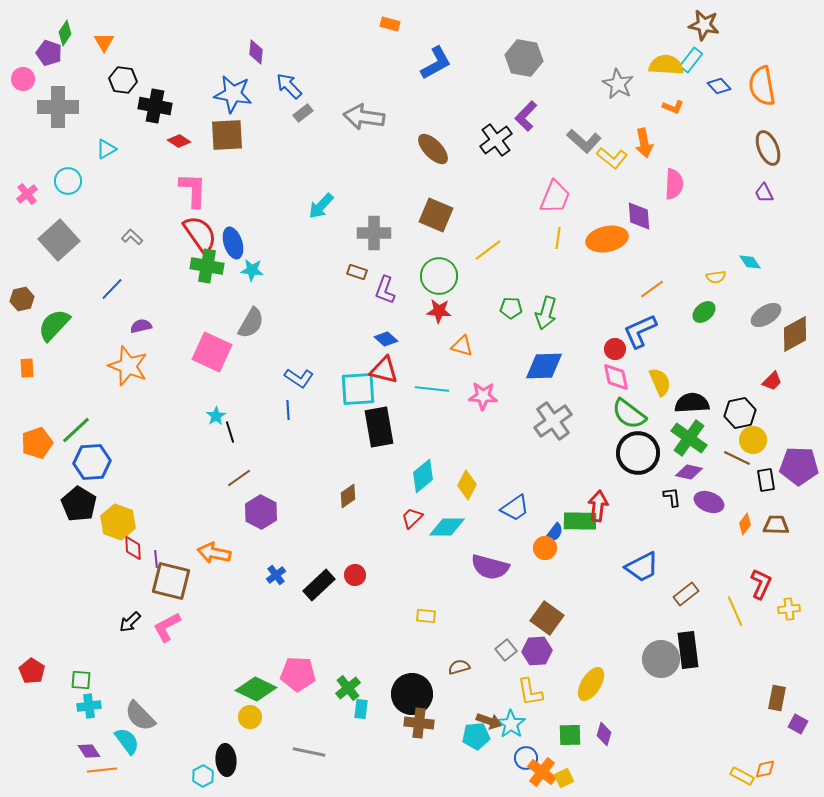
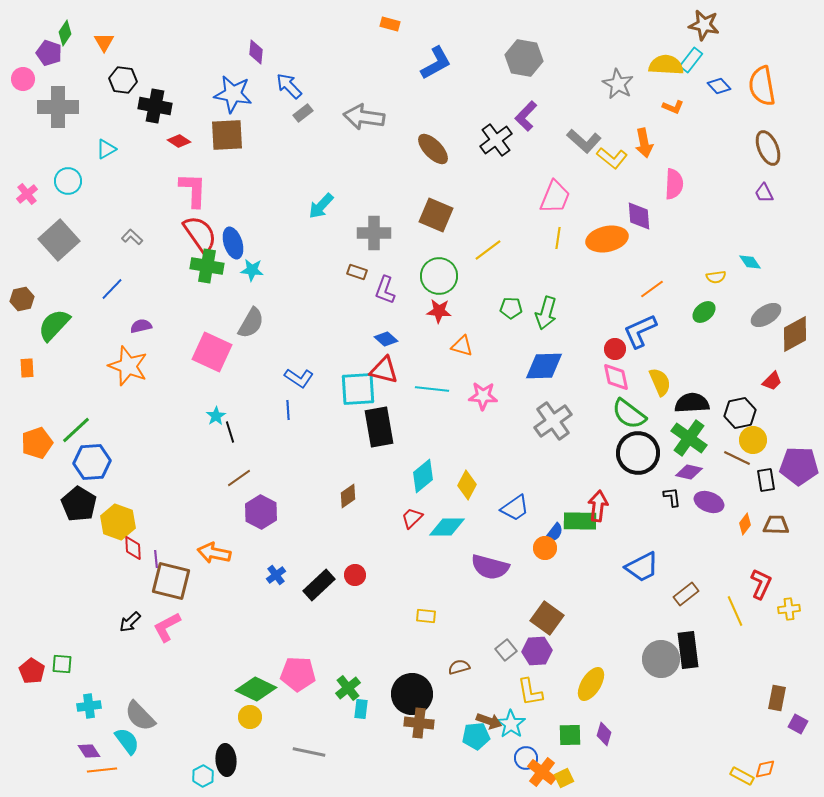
green square at (81, 680): moved 19 px left, 16 px up
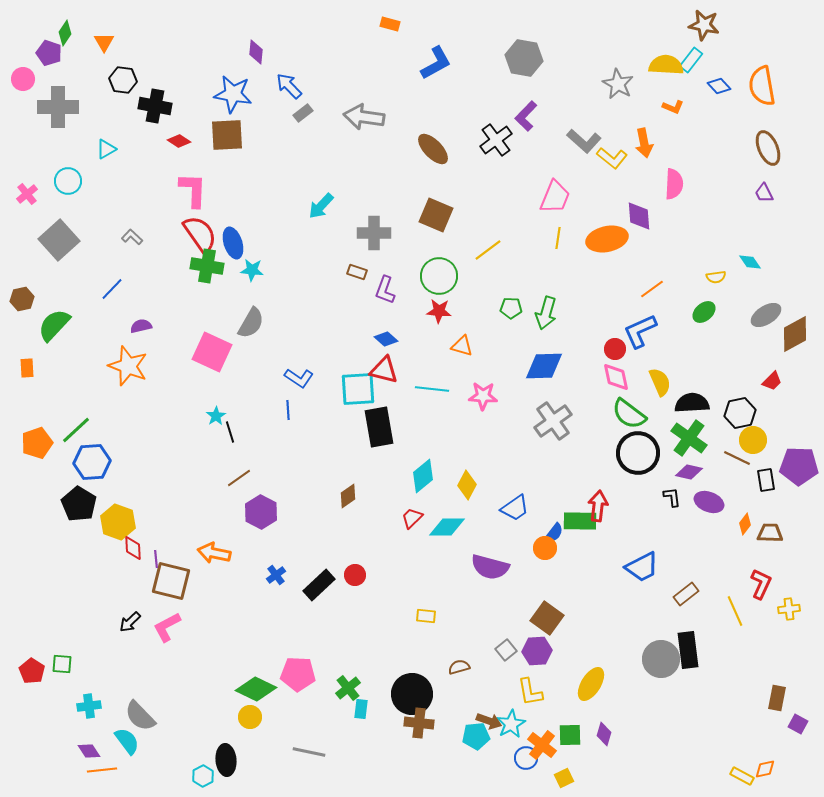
brown trapezoid at (776, 525): moved 6 px left, 8 px down
cyan star at (511, 724): rotated 8 degrees clockwise
orange cross at (542, 772): moved 27 px up
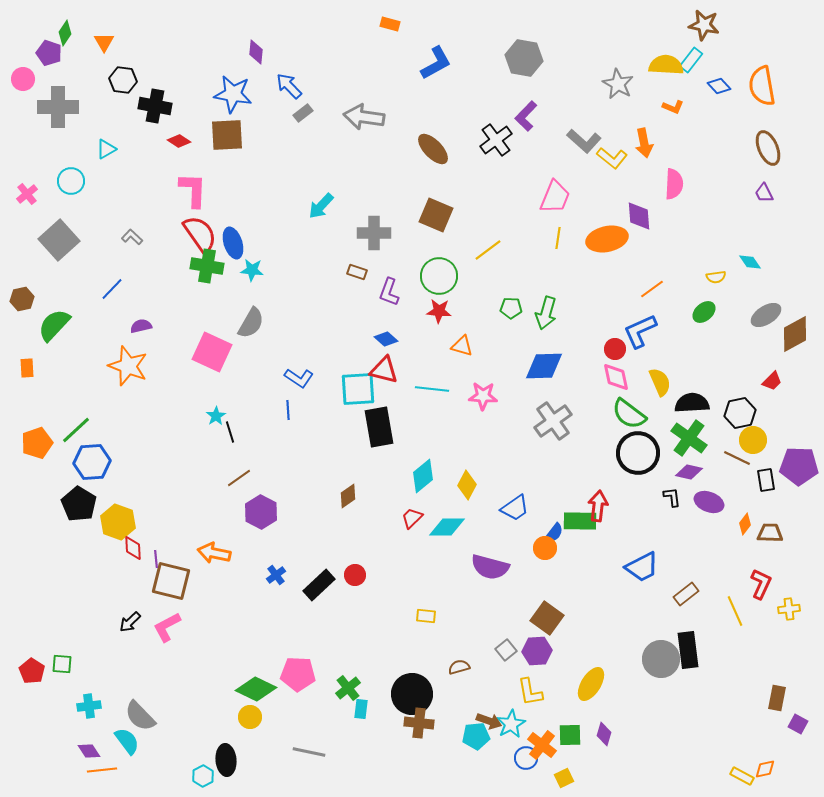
cyan circle at (68, 181): moved 3 px right
purple L-shape at (385, 290): moved 4 px right, 2 px down
